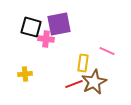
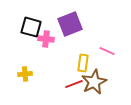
purple square: moved 11 px right; rotated 10 degrees counterclockwise
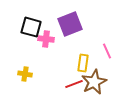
pink line: rotated 42 degrees clockwise
yellow cross: rotated 16 degrees clockwise
